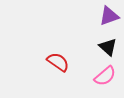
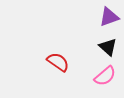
purple triangle: moved 1 px down
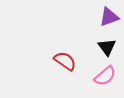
black triangle: moved 1 px left; rotated 12 degrees clockwise
red semicircle: moved 7 px right, 1 px up
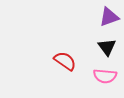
pink semicircle: rotated 45 degrees clockwise
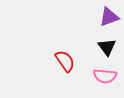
red semicircle: rotated 20 degrees clockwise
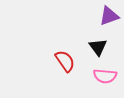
purple triangle: moved 1 px up
black triangle: moved 9 px left
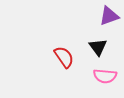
red semicircle: moved 1 px left, 4 px up
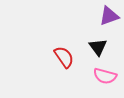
pink semicircle: rotated 10 degrees clockwise
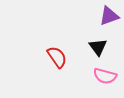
red semicircle: moved 7 px left
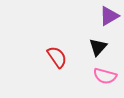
purple triangle: rotated 10 degrees counterclockwise
black triangle: rotated 18 degrees clockwise
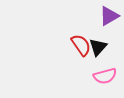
red semicircle: moved 24 px right, 12 px up
pink semicircle: rotated 30 degrees counterclockwise
